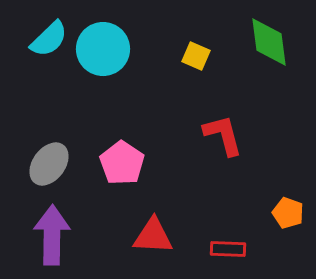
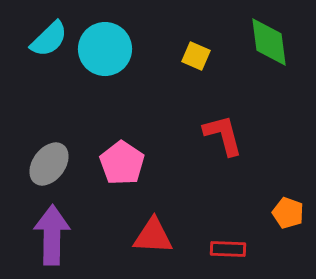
cyan circle: moved 2 px right
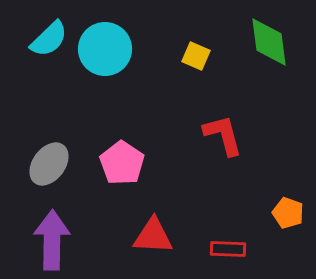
purple arrow: moved 5 px down
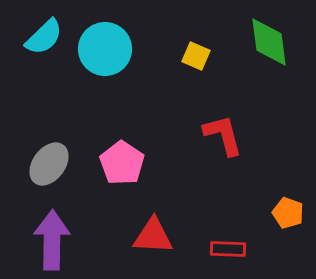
cyan semicircle: moved 5 px left, 2 px up
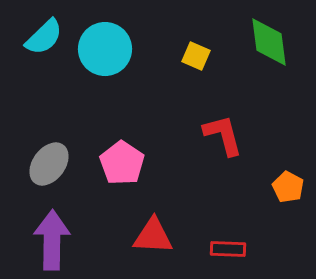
orange pentagon: moved 26 px up; rotated 8 degrees clockwise
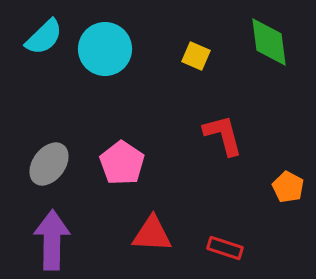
red triangle: moved 1 px left, 2 px up
red rectangle: moved 3 px left, 1 px up; rotated 16 degrees clockwise
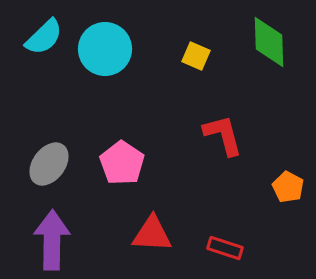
green diamond: rotated 6 degrees clockwise
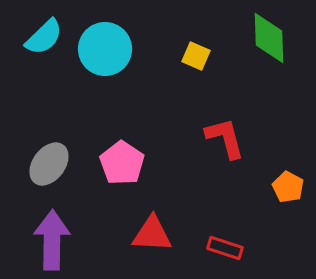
green diamond: moved 4 px up
red L-shape: moved 2 px right, 3 px down
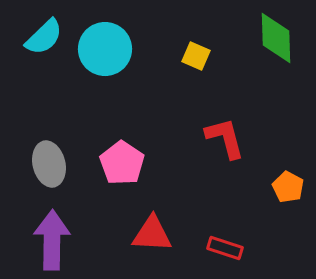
green diamond: moved 7 px right
gray ellipse: rotated 51 degrees counterclockwise
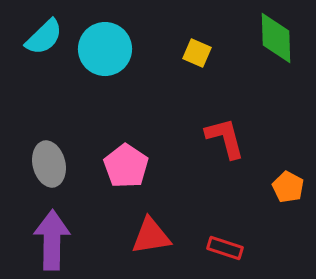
yellow square: moved 1 px right, 3 px up
pink pentagon: moved 4 px right, 3 px down
red triangle: moved 1 px left, 2 px down; rotated 12 degrees counterclockwise
